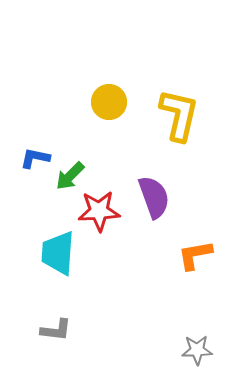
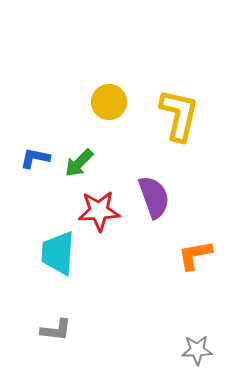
green arrow: moved 9 px right, 13 px up
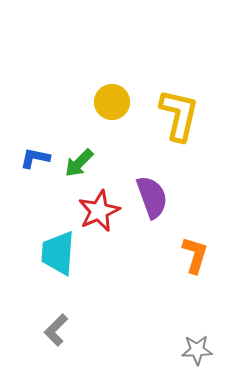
yellow circle: moved 3 px right
purple semicircle: moved 2 px left
red star: rotated 21 degrees counterclockwise
orange L-shape: rotated 117 degrees clockwise
gray L-shape: rotated 128 degrees clockwise
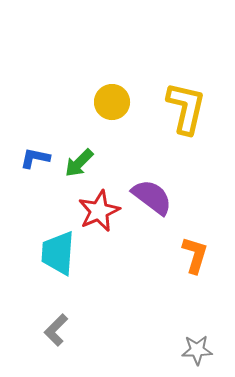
yellow L-shape: moved 7 px right, 7 px up
purple semicircle: rotated 33 degrees counterclockwise
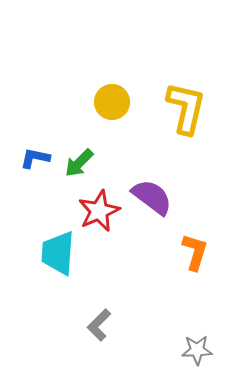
orange L-shape: moved 3 px up
gray L-shape: moved 43 px right, 5 px up
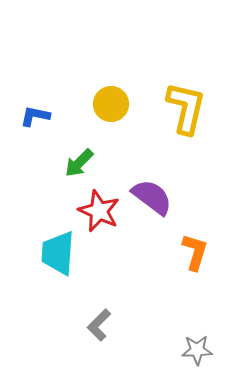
yellow circle: moved 1 px left, 2 px down
blue L-shape: moved 42 px up
red star: rotated 24 degrees counterclockwise
